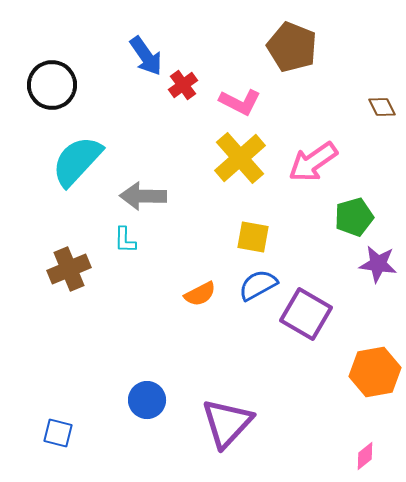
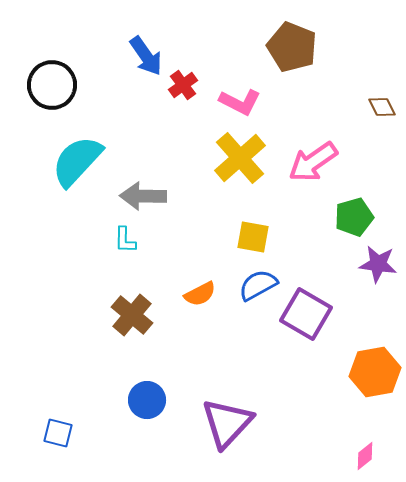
brown cross: moved 63 px right, 46 px down; rotated 27 degrees counterclockwise
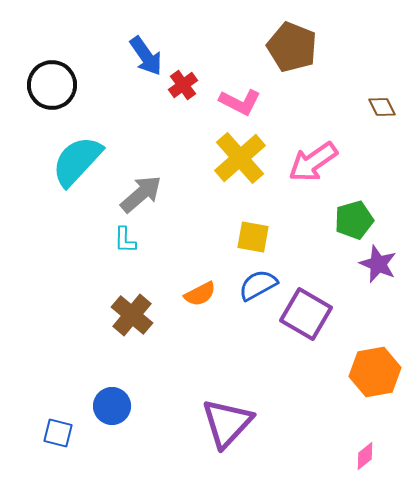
gray arrow: moved 2 px left, 2 px up; rotated 138 degrees clockwise
green pentagon: moved 3 px down
purple star: rotated 15 degrees clockwise
blue circle: moved 35 px left, 6 px down
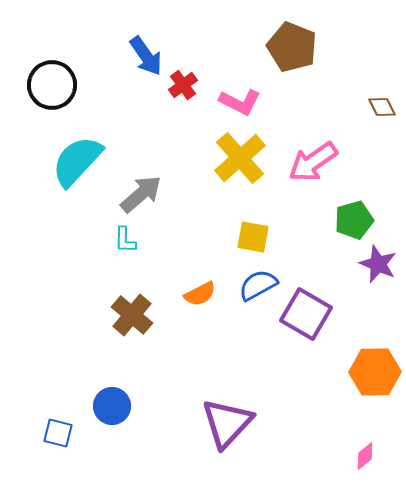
orange hexagon: rotated 9 degrees clockwise
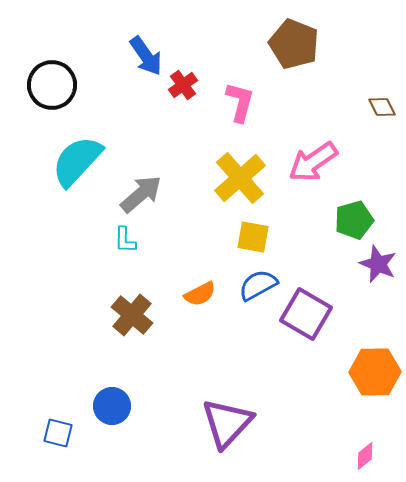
brown pentagon: moved 2 px right, 3 px up
pink L-shape: rotated 102 degrees counterclockwise
yellow cross: moved 20 px down
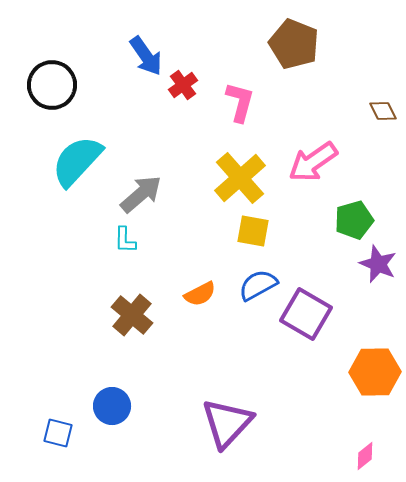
brown diamond: moved 1 px right, 4 px down
yellow square: moved 6 px up
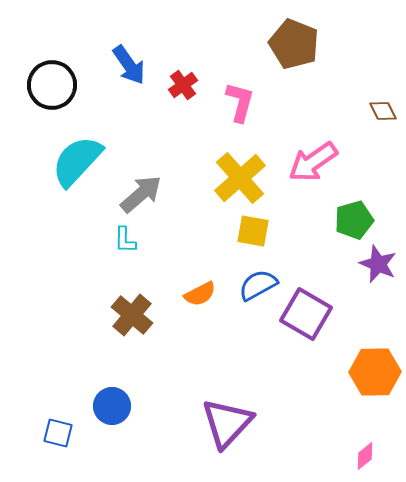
blue arrow: moved 17 px left, 9 px down
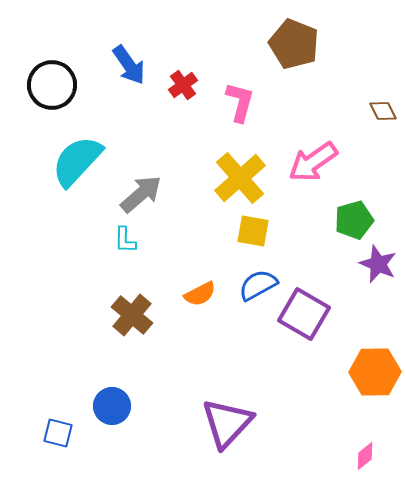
purple square: moved 2 px left
